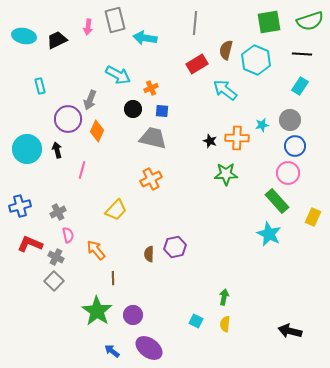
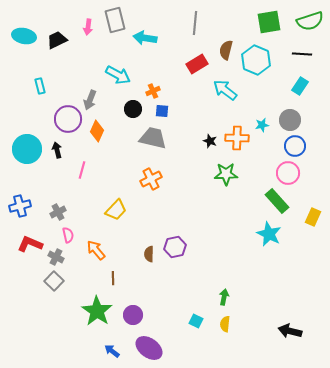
orange cross at (151, 88): moved 2 px right, 3 px down
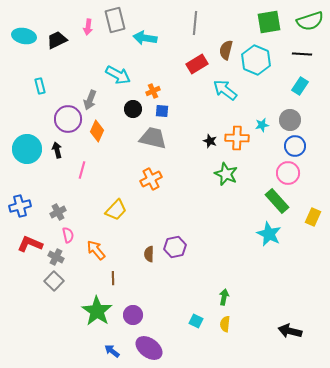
green star at (226, 174): rotated 25 degrees clockwise
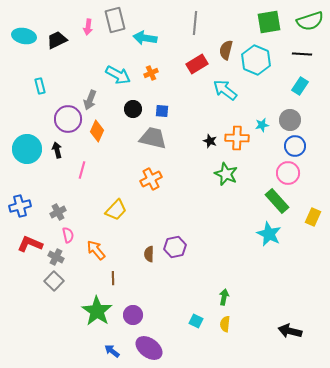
orange cross at (153, 91): moved 2 px left, 18 px up
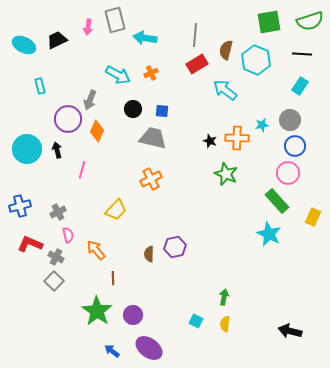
gray line at (195, 23): moved 12 px down
cyan ellipse at (24, 36): moved 9 px down; rotated 15 degrees clockwise
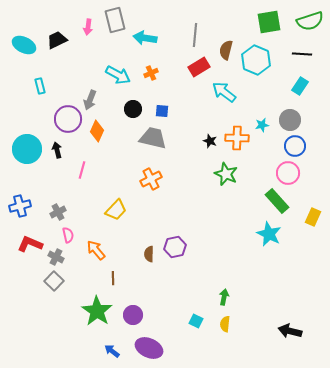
red rectangle at (197, 64): moved 2 px right, 3 px down
cyan arrow at (225, 90): moved 1 px left, 2 px down
purple ellipse at (149, 348): rotated 12 degrees counterclockwise
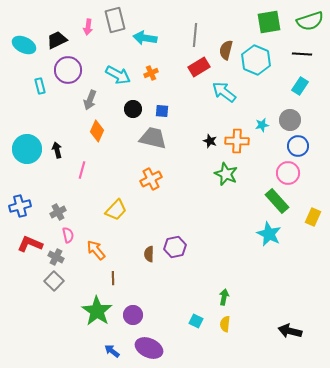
purple circle at (68, 119): moved 49 px up
orange cross at (237, 138): moved 3 px down
blue circle at (295, 146): moved 3 px right
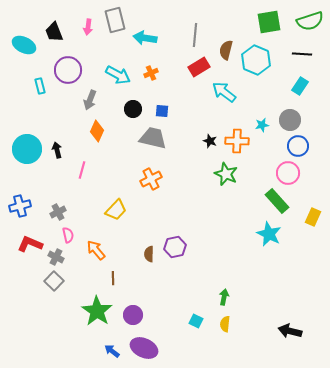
black trapezoid at (57, 40): moved 3 px left, 8 px up; rotated 85 degrees counterclockwise
purple ellipse at (149, 348): moved 5 px left
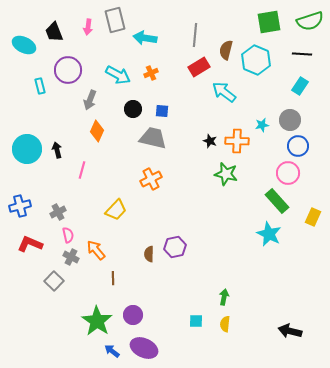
green star at (226, 174): rotated 10 degrees counterclockwise
gray cross at (56, 257): moved 15 px right
green star at (97, 311): moved 10 px down
cyan square at (196, 321): rotated 24 degrees counterclockwise
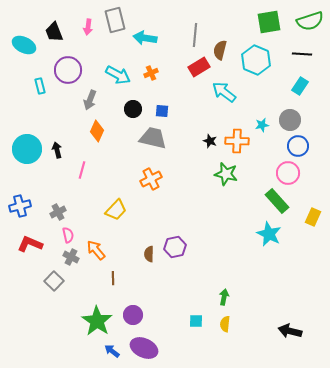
brown semicircle at (226, 50): moved 6 px left
